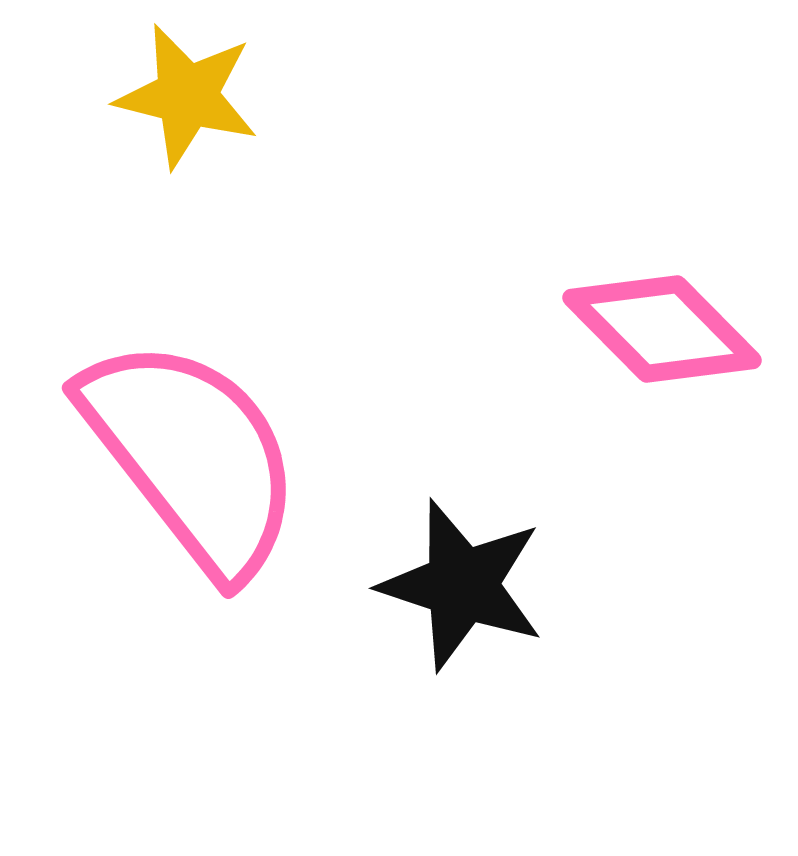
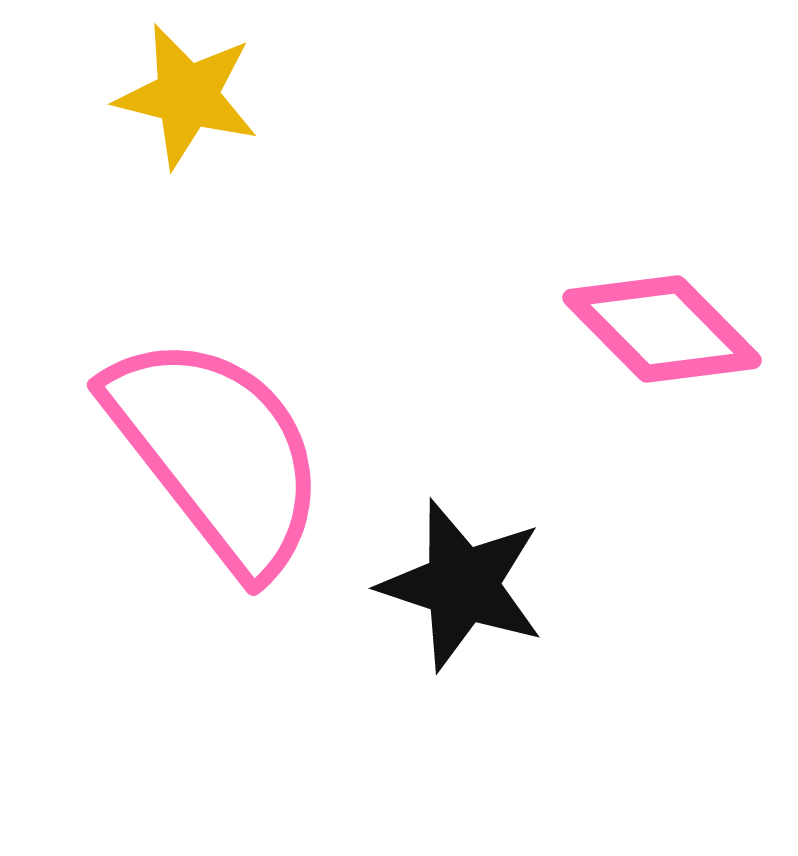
pink semicircle: moved 25 px right, 3 px up
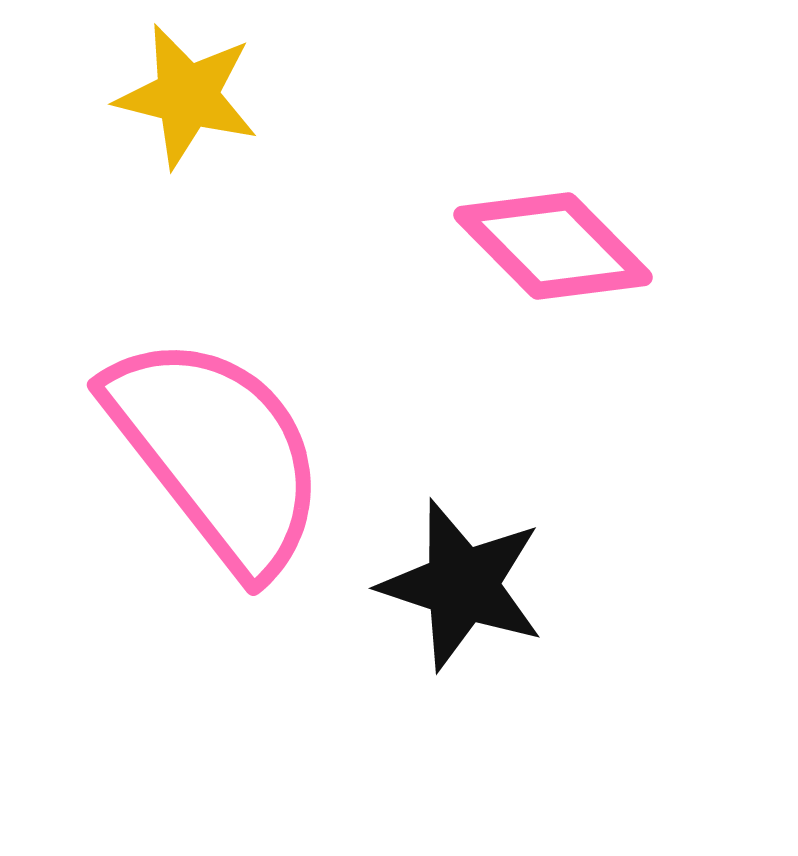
pink diamond: moved 109 px left, 83 px up
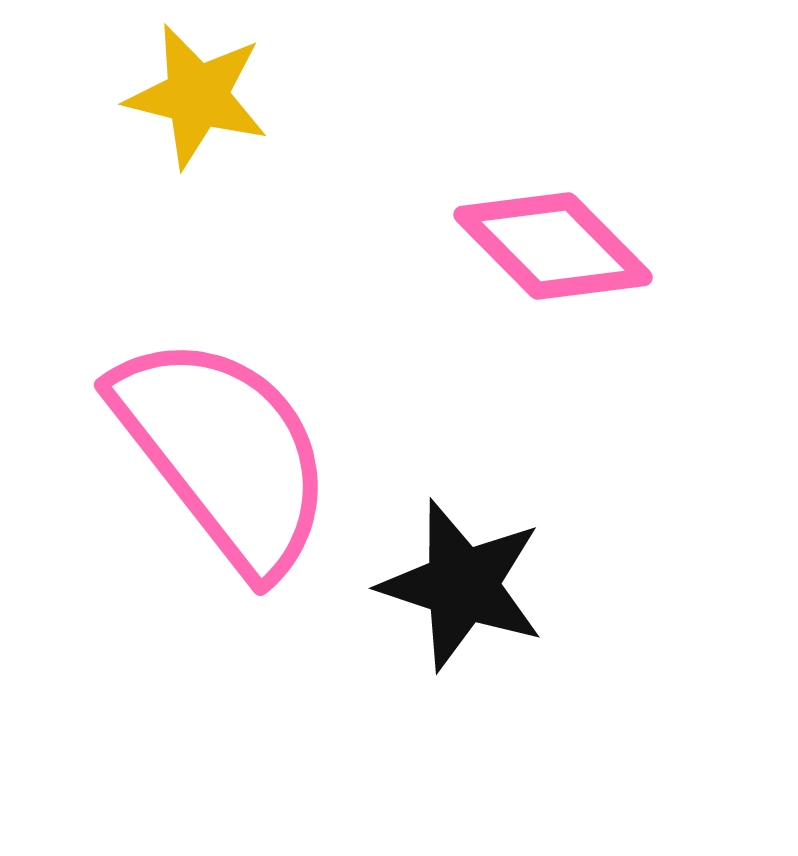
yellow star: moved 10 px right
pink semicircle: moved 7 px right
